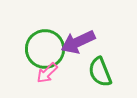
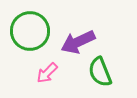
green circle: moved 15 px left, 18 px up
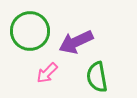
purple arrow: moved 2 px left
green semicircle: moved 3 px left, 5 px down; rotated 12 degrees clockwise
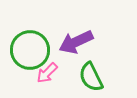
green circle: moved 19 px down
green semicircle: moved 6 px left; rotated 16 degrees counterclockwise
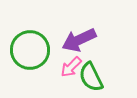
purple arrow: moved 3 px right, 2 px up
pink arrow: moved 24 px right, 6 px up
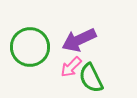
green circle: moved 3 px up
green semicircle: moved 1 px down
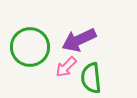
pink arrow: moved 5 px left
green semicircle: rotated 20 degrees clockwise
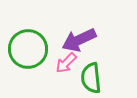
green circle: moved 2 px left, 2 px down
pink arrow: moved 4 px up
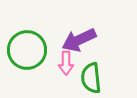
green circle: moved 1 px left, 1 px down
pink arrow: rotated 45 degrees counterclockwise
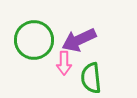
green circle: moved 7 px right, 10 px up
pink arrow: moved 2 px left
